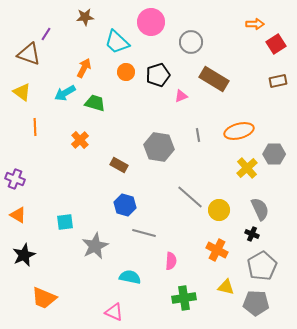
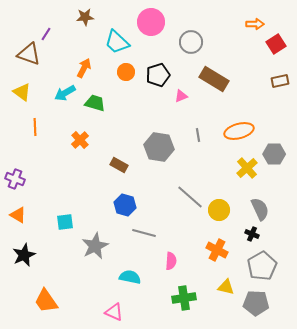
brown rectangle at (278, 81): moved 2 px right
orange trapezoid at (44, 298): moved 2 px right, 3 px down; rotated 32 degrees clockwise
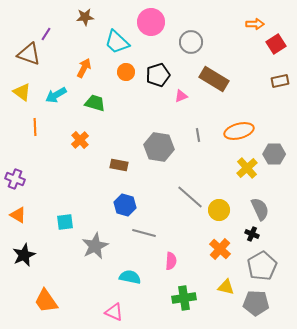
cyan arrow at (65, 93): moved 9 px left, 2 px down
brown rectangle at (119, 165): rotated 18 degrees counterclockwise
orange cross at (217, 250): moved 3 px right, 1 px up; rotated 15 degrees clockwise
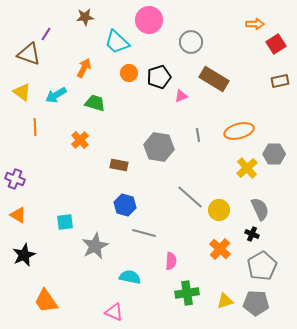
pink circle at (151, 22): moved 2 px left, 2 px up
orange circle at (126, 72): moved 3 px right, 1 px down
black pentagon at (158, 75): moved 1 px right, 2 px down
yellow triangle at (226, 287): moved 1 px left, 14 px down; rotated 30 degrees counterclockwise
green cross at (184, 298): moved 3 px right, 5 px up
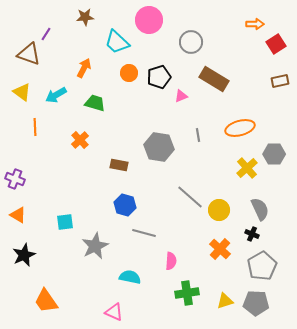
orange ellipse at (239, 131): moved 1 px right, 3 px up
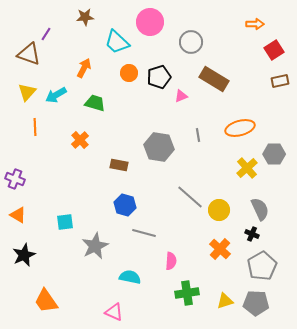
pink circle at (149, 20): moved 1 px right, 2 px down
red square at (276, 44): moved 2 px left, 6 px down
yellow triangle at (22, 92): moved 5 px right; rotated 36 degrees clockwise
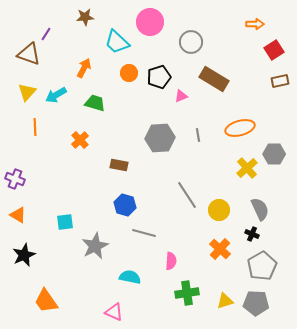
gray hexagon at (159, 147): moved 1 px right, 9 px up; rotated 12 degrees counterclockwise
gray line at (190, 197): moved 3 px left, 2 px up; rotated 16 degrees clockwise
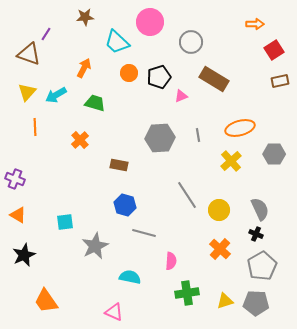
yellow cross at (247, 168): moved 16 px left, 7 px up
black cross at (252, 234): moved 4 px right
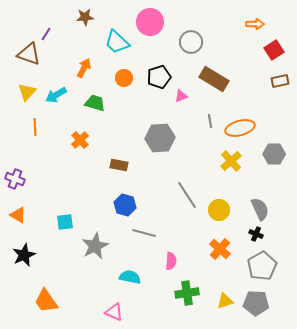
orange circle at (129, 73): moved 5 px left, 5 px down
gray line at (198, 135): moved 12 px right, 14 px up
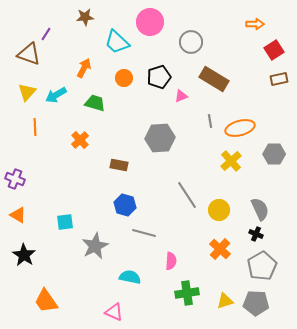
brown rectangle at (280, 81): moved 1 px left, 2 px up
black star at (24, 255): rotated 15 degrees counterclockwise
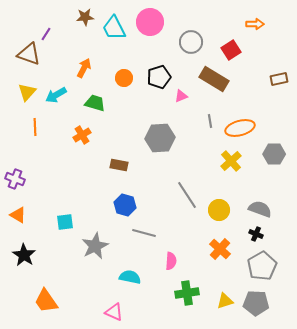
cyan trapezoid at (117, 42): moved 3 px left, 14 px up; rotated 20 degrees clockwise
red square at (274, 50): moved 43 px left
orange cross at (80, 140): moved 2 px right, 5 px up; rotated 12 degrees clockwise
gray semicircle at (260, 209): rotated 45 degrees counterclockwise
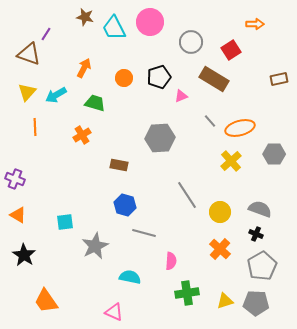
brown star at (85, 17): rotated 18 degrees clockwise
gray line at (210, 121): rotated 32 degrees counterclockwise
yellow circle at (219, 210): moved 1 px right, 2 px down
